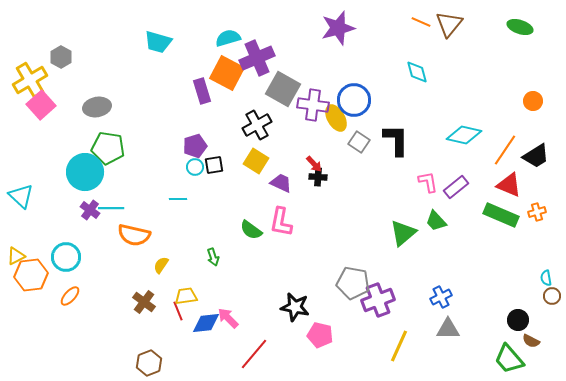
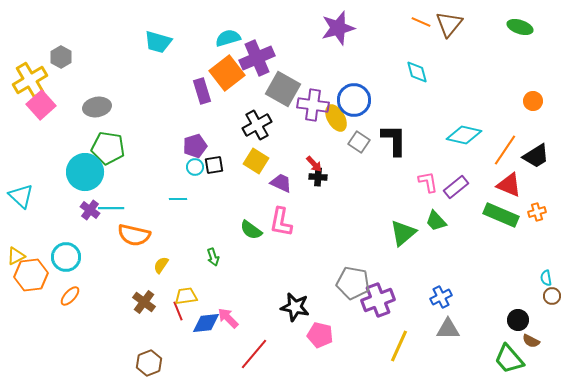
orange square at (227, 73): rotated 24 degrees clockwise
black L-shape at (396, 140): moved 2 px left
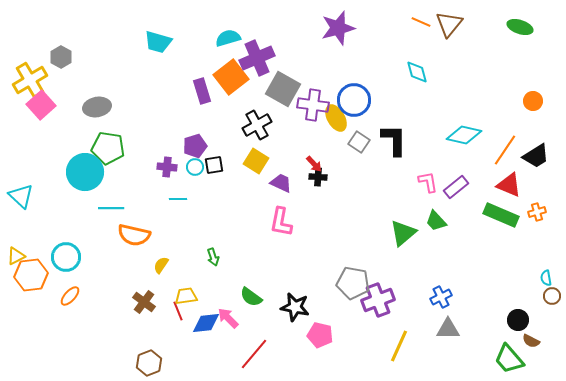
orange square at (227, 73): moved 4 px right, 4 px down
purple cross at (90, 210): moved 77 px right, 43 px up; rotated 30 degrees counterclockwise
green semicircle at (251, 230): moved 67 px down
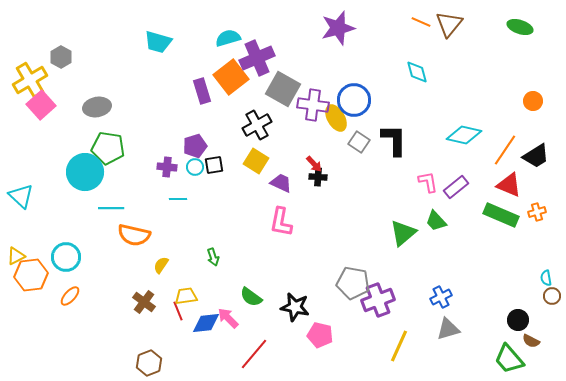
gray triangle at (448, 329): rotated 15 degrees counterclockwise
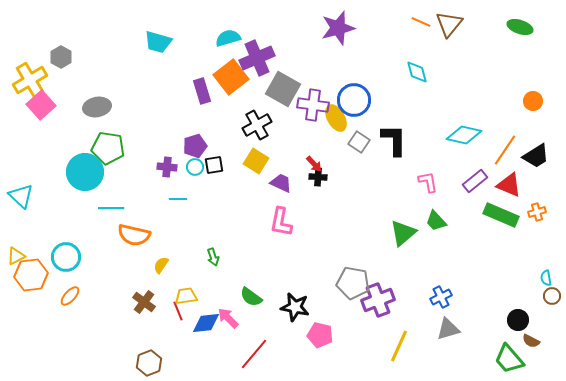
purple rectangle at (456, 187): moved 19 px right, 6 px up
